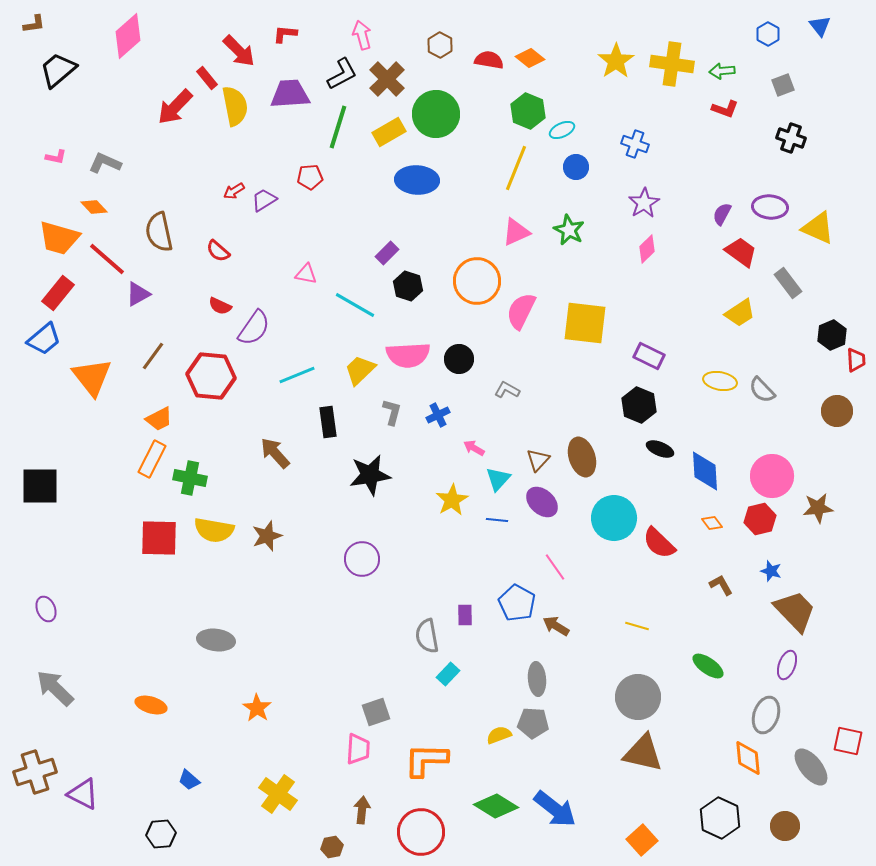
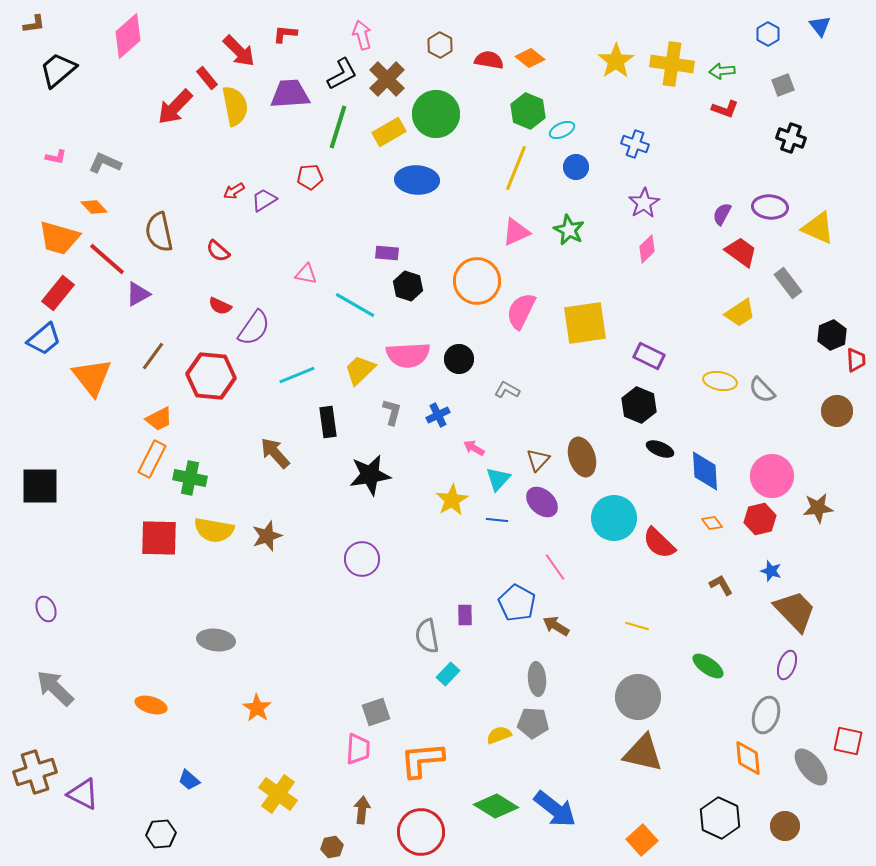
purple rectangle at (387, 253): rotated 50 degrees clockwise
yellow square at (585, 323): rotated 15 degrees counterclockwise
orange L-shape at (426, 760): moved 4 px left; rotated 6 degrees counterclockwise
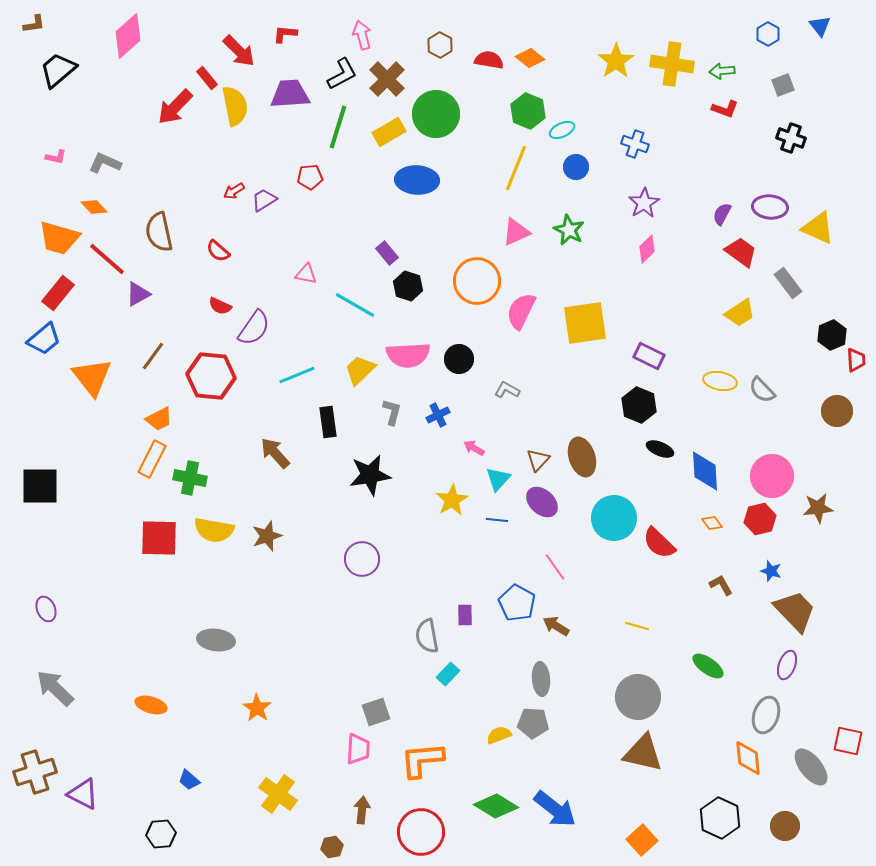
purple rectangle at (387, 253): rotated 45 degrees clockwise
gray ellipse at (537, 679): moved 4 px right
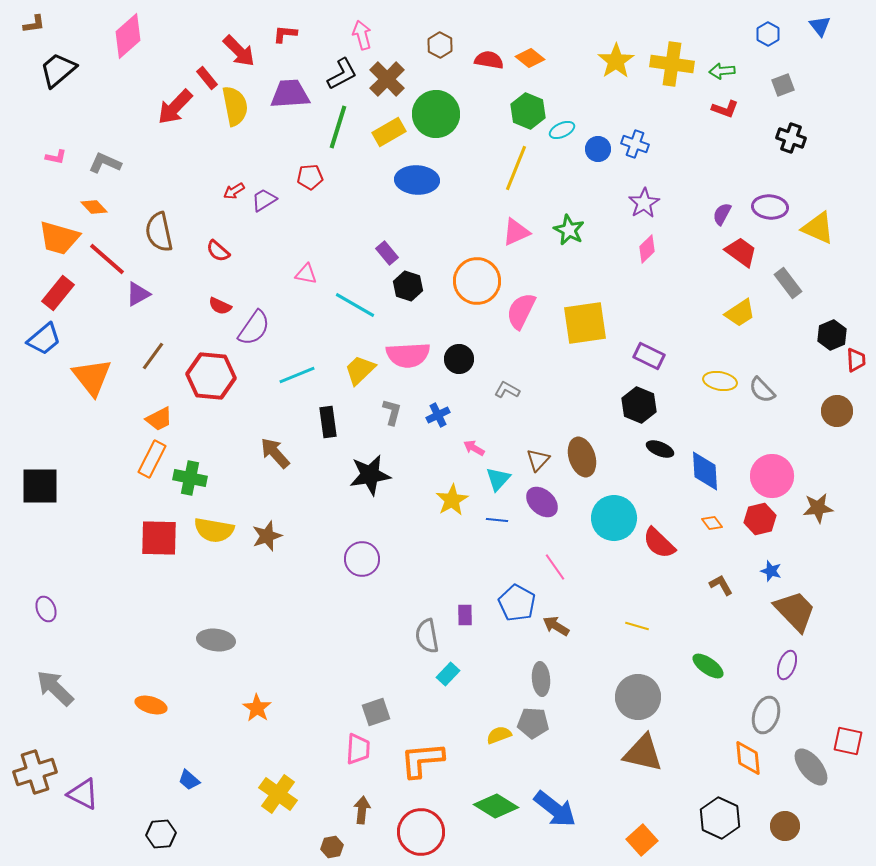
blue circle at (576, 167): moved 22 px right, 18 px up
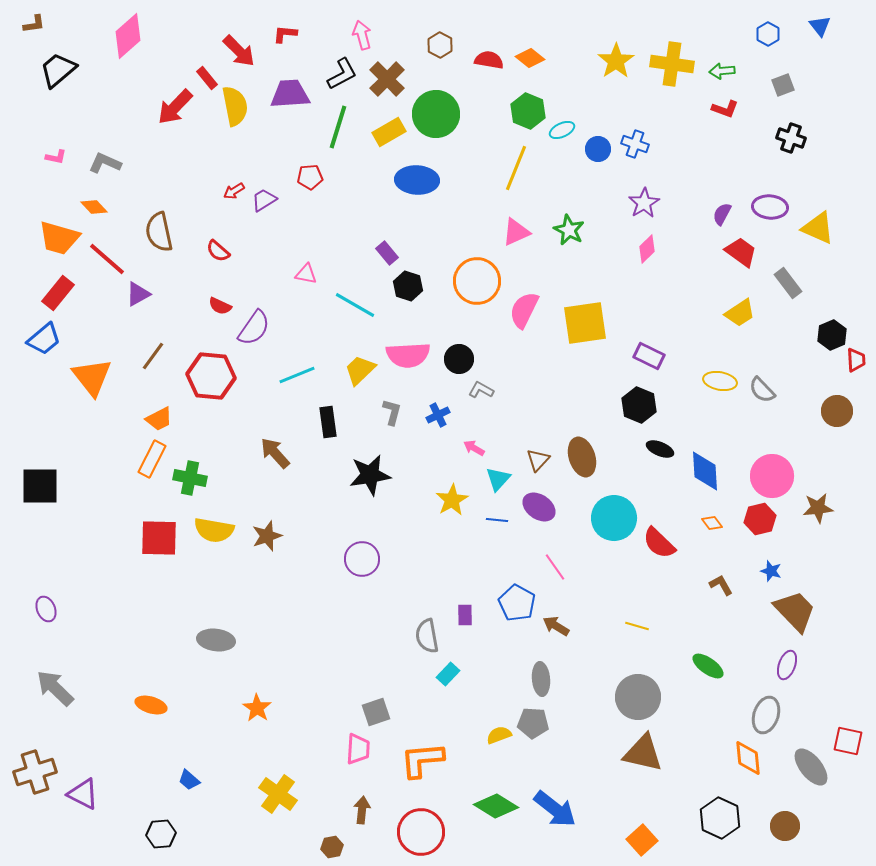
pink semicircle at (521, 311): moved 3 px right, 1 px up
gray L-shape at (507, 390): moved 26 px left
purple ellipse at (542, 502): moved 3 px left, 5 px down; rotated 8 degrees counterclockwise
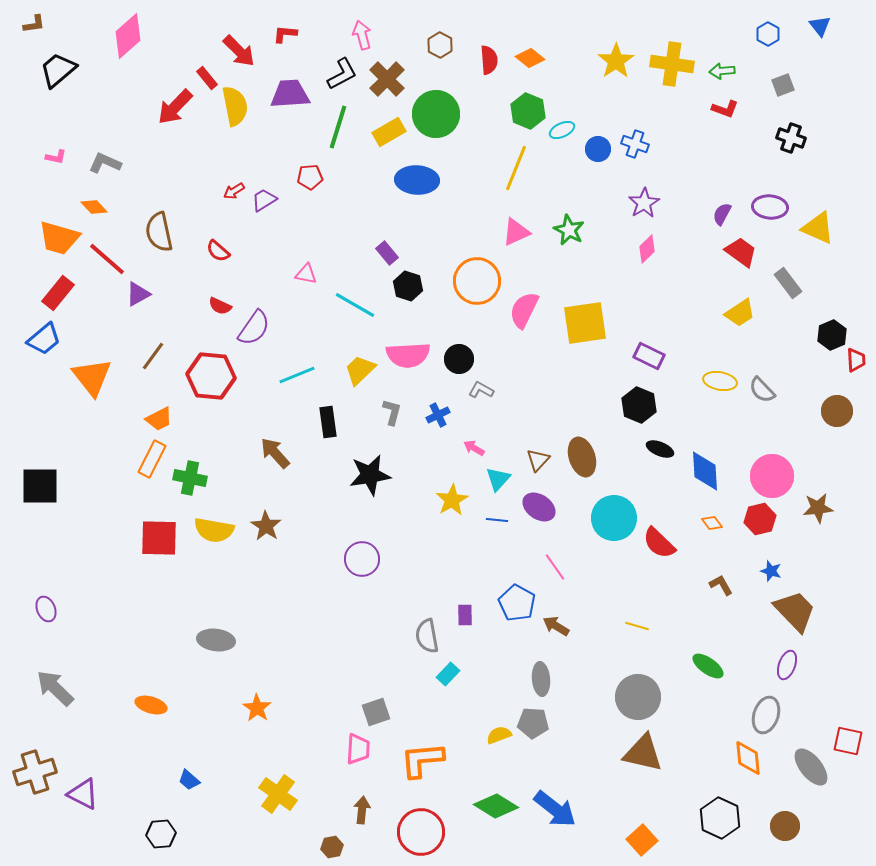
red semicircle at (489, 60): rotated 76 degrees clockwise
brown star at (267, 536): moved 1 px left, 10 px up; rotated 20 degrees counterclockwise
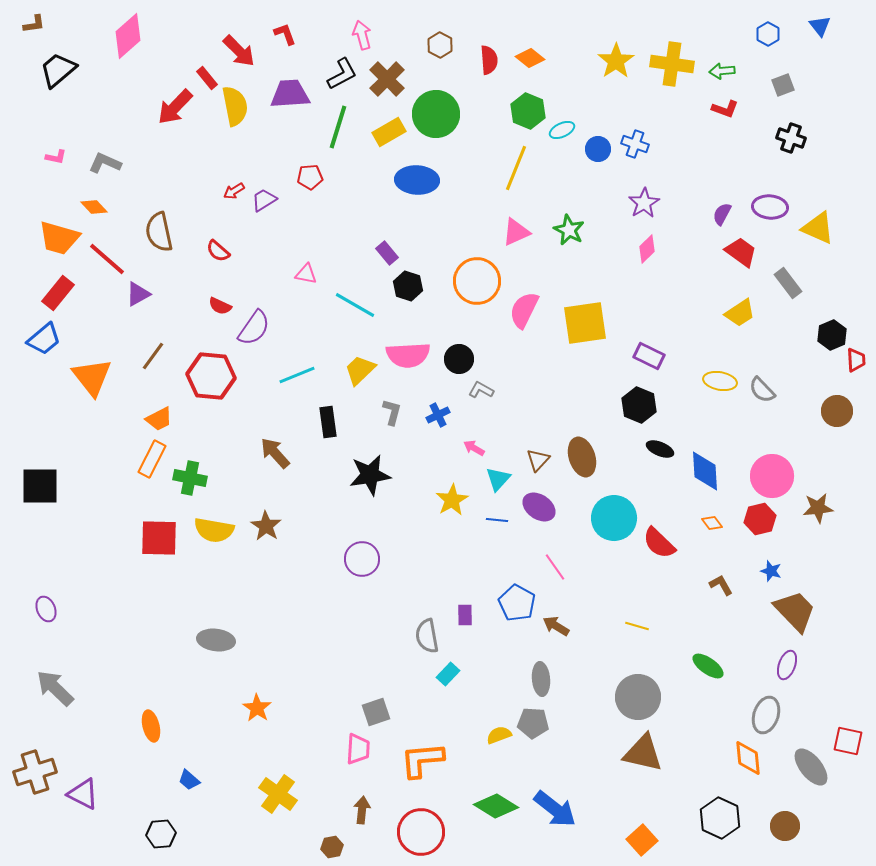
red L-shape at (285, 34): rotated 65 degrees clockwise
orange ellipse at (151, 705): moved 21 px down; rotated 60 degrees clockwise
